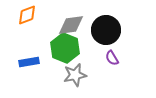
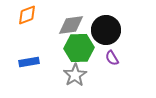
green hexagon: moved 14 px right; rotated 24 degrees counterclockwise
gray star: rotated 20 degrees counterclockwise
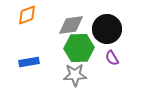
black circle: moved 1 px right, 1 px up
gray star: rotated 30 degrees clockwise
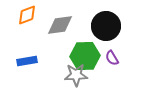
gray diamond: moved 11 px left
black circle: moved 1 px left, 3 px up
green hexagon: moved 6 px right, 8 px down
blue rectangle: moved 2 px left, 1 px up
gray star: moved 1 px right
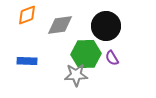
green hexagon: moved 1 px right, 2 px up
blue rectangle: rotated 12 degrees clockwise
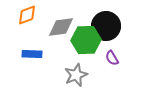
gray diamond: moved 1 px right, 2 px down
green hexagon: moved 14 px up
blue rectangle: moved 5 px right, 7 px up
gray star: rotated 20 degrees counterclockwise
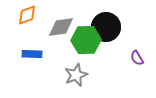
black circle: moved 1 px down
purple semicircle: moved 25 px right
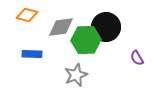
orange diamond: rotated 35 degrees clockwise
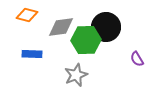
purple semicircle: moved 1 px down
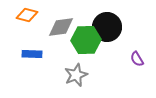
black circle: moved 1 px right
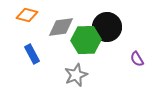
blue rectangle: rotated 60 degrees clockwise
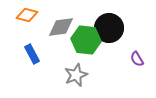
black circle: moved 2 px right, 1 px down
green hexagon: rotated 8 degrees clockwise
